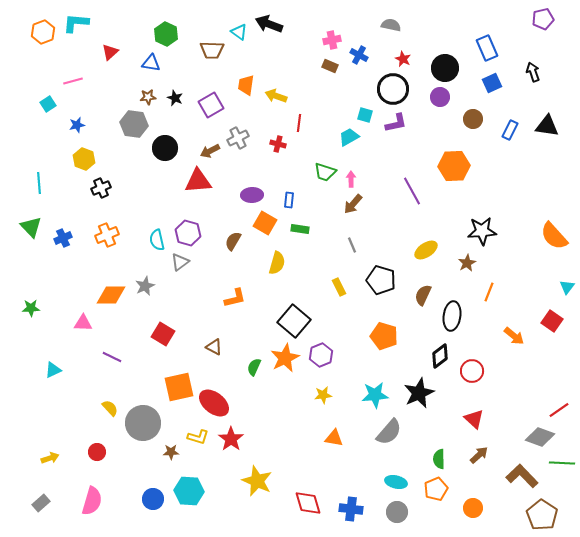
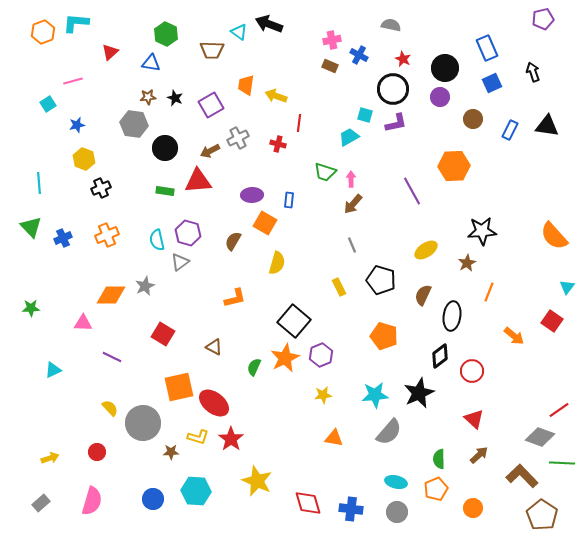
green rectangle at (300, 229): moved 135 px left, 38 px up
cyan hexagon at (189, 491): moved 7 px right
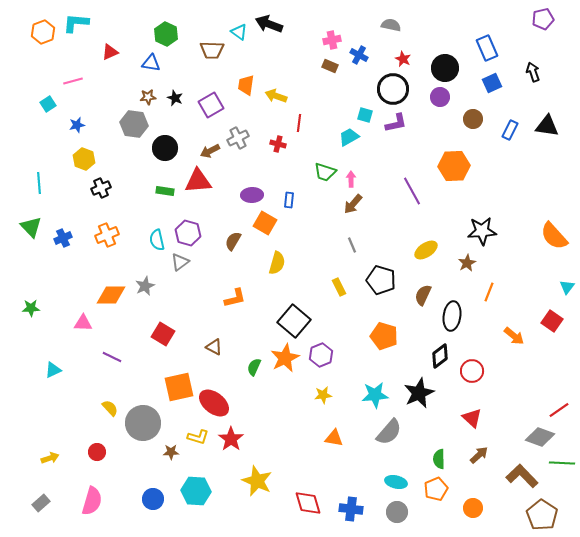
red triangle at (110, 52): rotated 18 degrees clockwise
red triangle at (474, 419): moved 2 px left, 1 px up
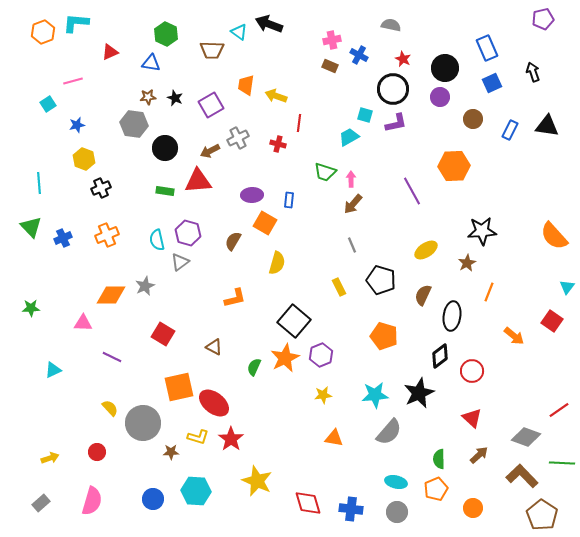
gray diamond at (540, 437): moved 14 px left
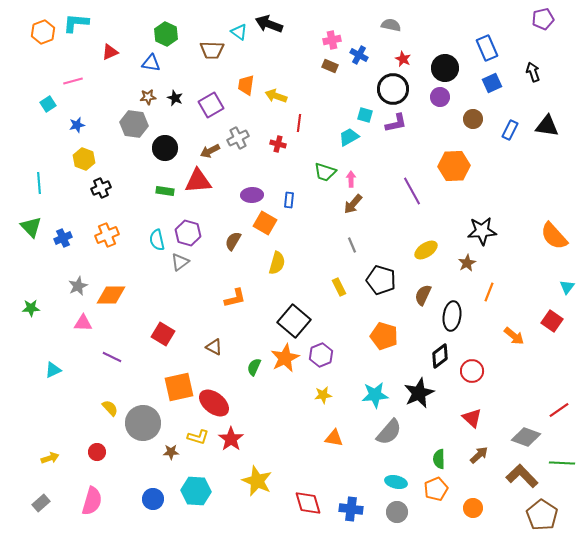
gray star at (145, 286): moved 67 px left
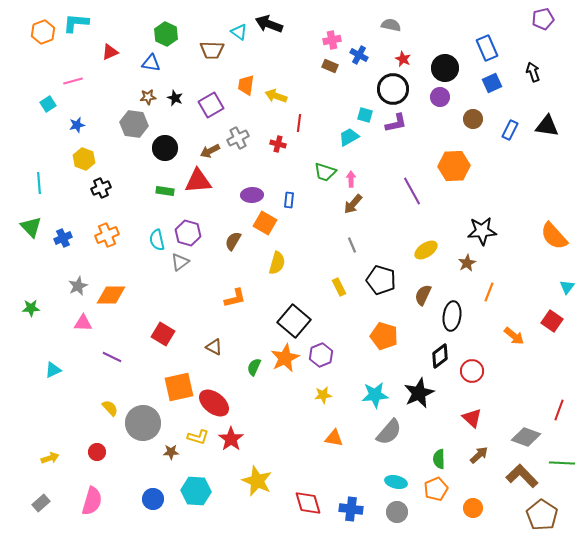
red line at (559, 410): rotated 35 degrees counterclockwise
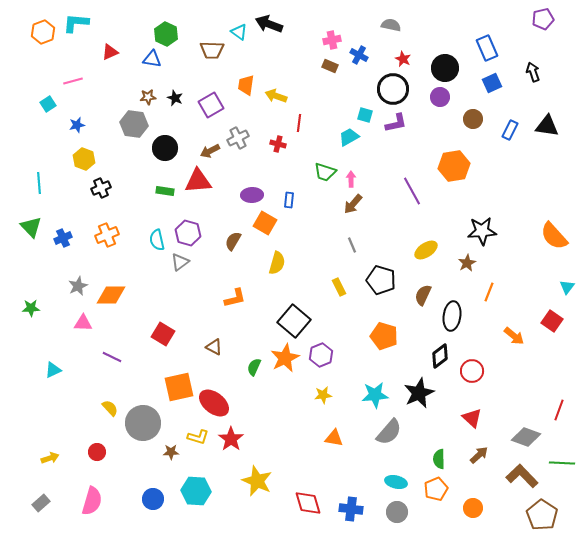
blue triangle at (151, 63): moved 1 px right, 4 px up
orange hexagon at (454, 166): rotated 8 degrees counterclockwise
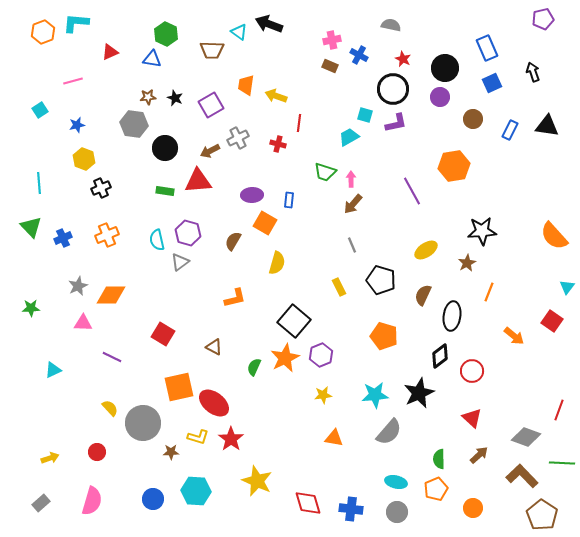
cyan square at (48, 104): moved 8 px left, 6 px down
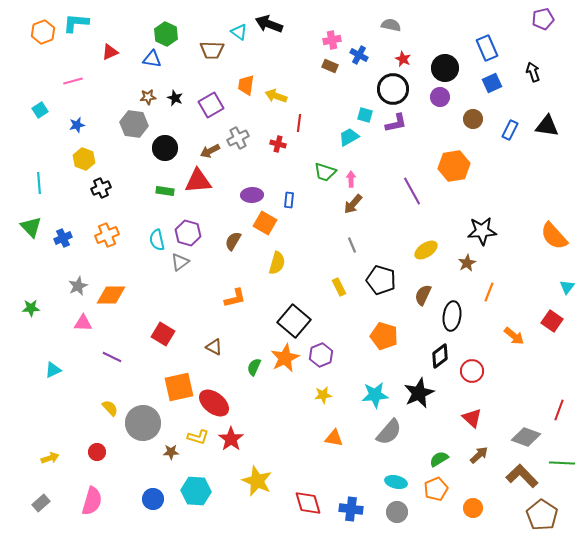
green semicircle at (439, 459): rotated 60 degrees clockwise
